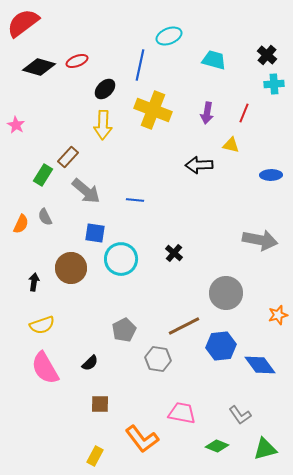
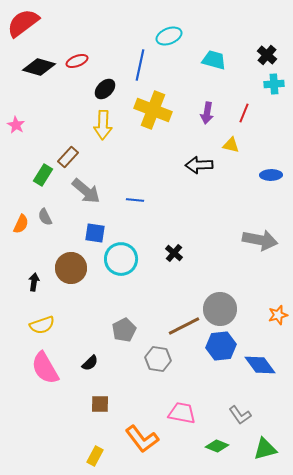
gray circle at (226, 293): moved 6 px left, 16 px down
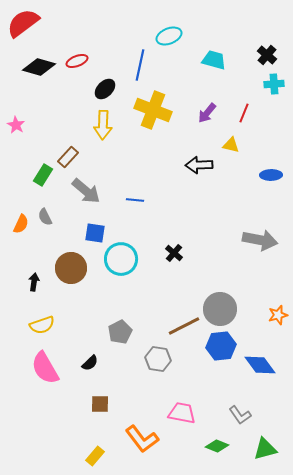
purple arrow at (207, 113): rotated 30 degrees clockwise
gray pentagon at (124, 330): moved 4 px left, 2 px down
yellow rectangle at (95, 456): rotated 12 degrees clockwise
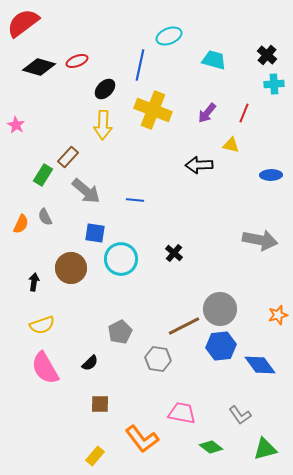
green diamond at (217, 446): moved 6 px left, 1 px down; rotated 15 degrees clockwise
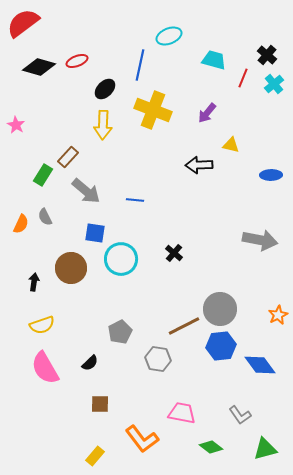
cyan cross at (274, 84): rotated 36 degrees counterclockwise
red line at (244, 113): moved 1 px left, 35 px up
orange star at (278, 315): rotated 12 degrees counterclockwise
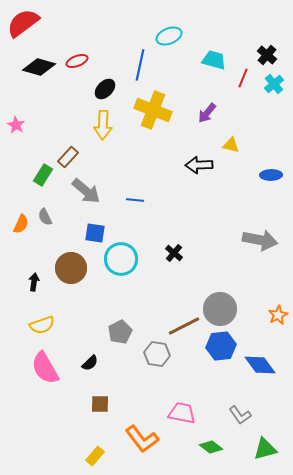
gray hexagon at (158, 359): moved 1 px left, 5 px up
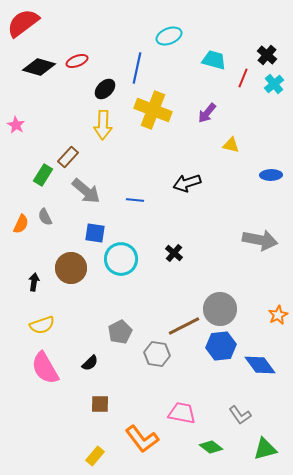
blue line at (140, 65): moved 3 px left, 3 px down
black arrow at (199, 165): moved 12 px left, 18 px down; rotated 16 degrees counterclockwise
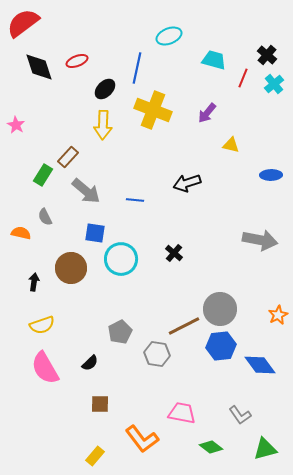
black diamond at (39, 67): rotated 56 degrees clockwise
orange semicircle at (21, 224): moved 9 px down; rotated 102 degrees counterclockwise
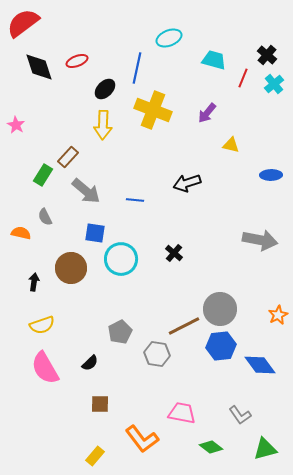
cyan ellipse at (169, 36): moved 2 px down
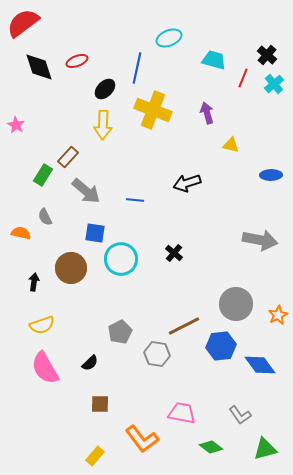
purple arrow at (207, 113): rotated 125 degrees clockwise
gray circle at (220, 309): moved 16 px right, 5 px up
